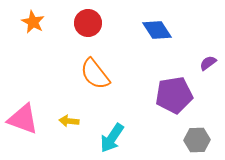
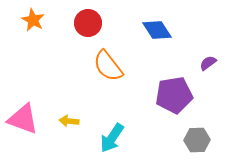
orange star: moved 2 px up
orange semicircle: moved 13 px right, 8 px up
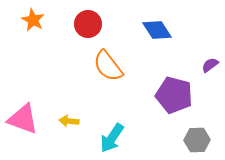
red circle: moved 1 px down
purple semicircle: moved 2 px right, 2 px down
purple pentagon: rotated 24 degrees clockwise
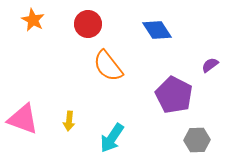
purple pentagon: rotated 12 degrees clockwise
yellow arrow: rotated 90 degrees counterclockwise
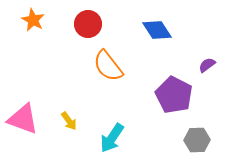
purple semicircle: moved 3 px left
yellow arrow: rotated 42 degrees counterclockwise
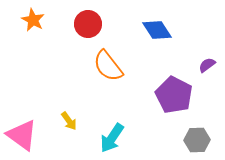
pink triangle: moved 1 px left, 16 px down; rotated 16 degrees clockwise
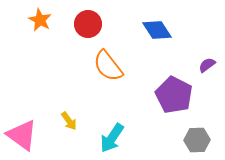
orange star: moved 7 px right
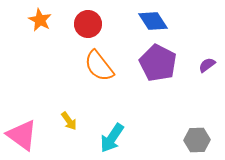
blue diamond: moved 4 px left, 9 px up
orange semicircle: moved 9 px left
purple pentagon: moved 16 px left, 32 px up
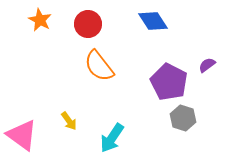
purple pentagon: moved 11 px right, 19 px down
gray hexagon: moved 14 px left, 22 px up; rotated 20 degrees clockwise
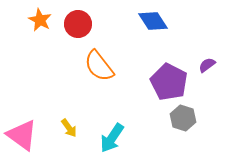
red circle: moved 10 px left
yellow arrow: moved 7 px down
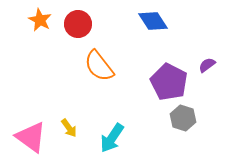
pink triangle: moved 9 px right, 2 px down
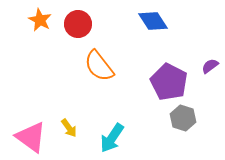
purple semicircle: moved 3 px right, 1 px down
